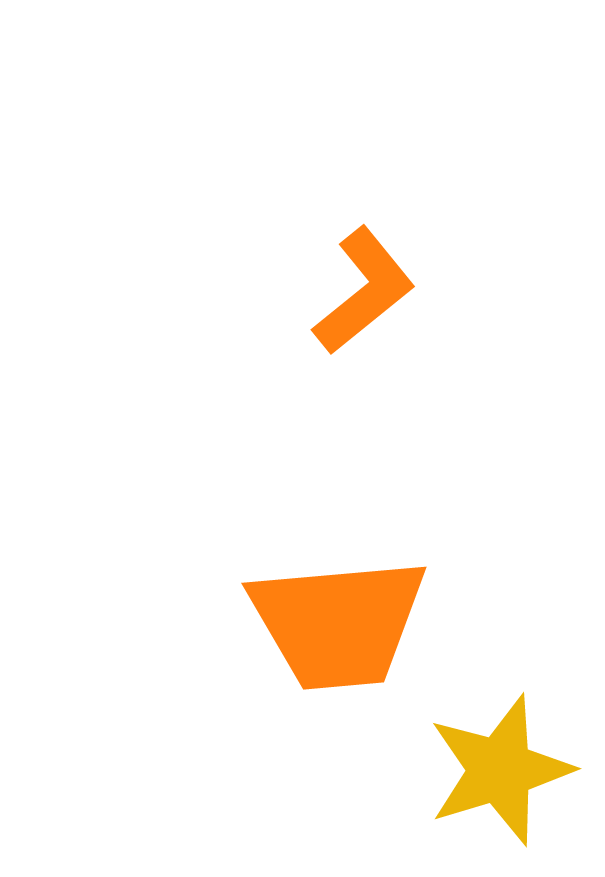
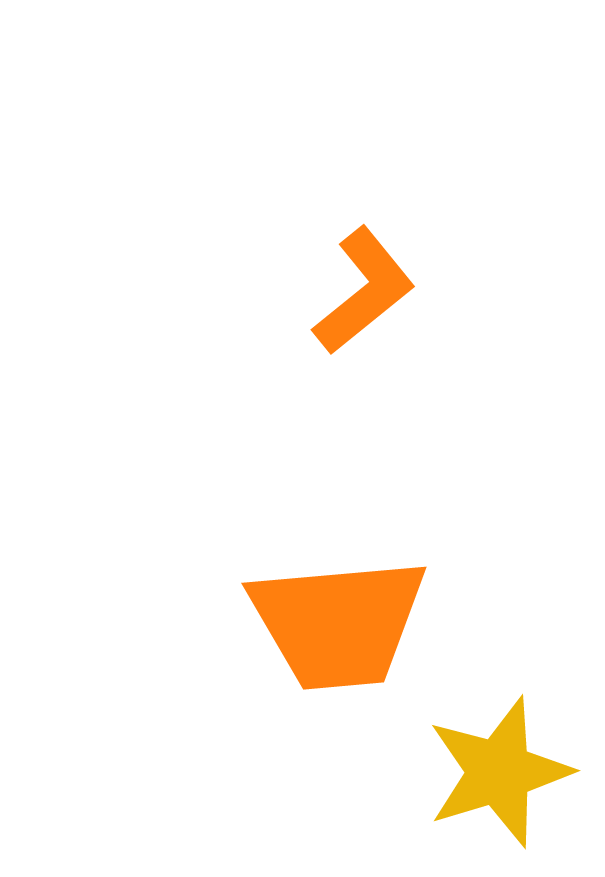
yellow star: moved 1 px left, 2 px down
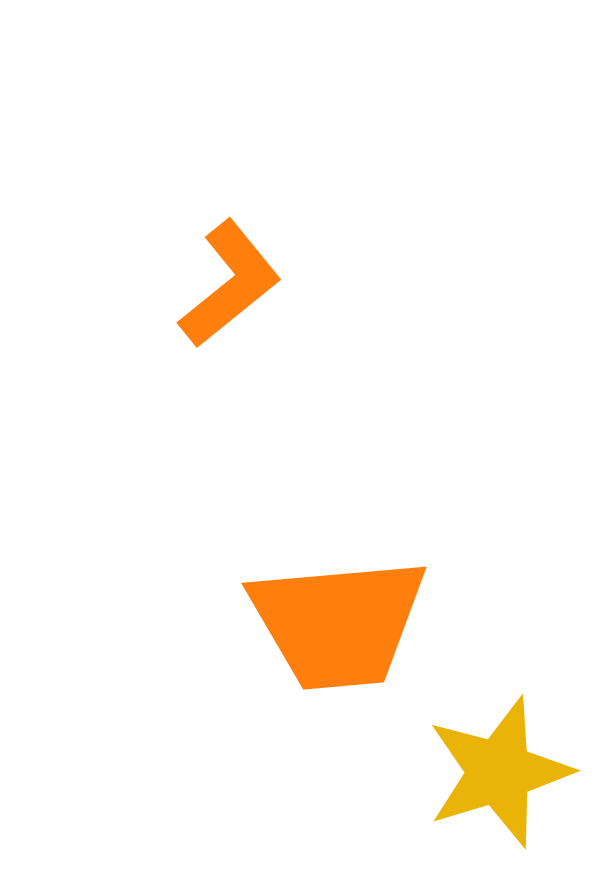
orange L-shape: moved 134 px left, 7 px up
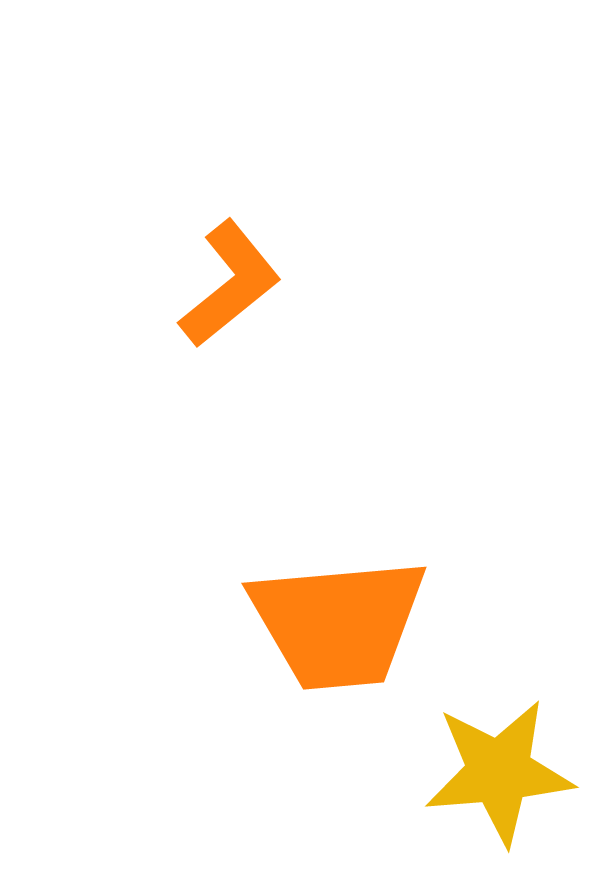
yellow star: rotated 12 degrees clockwise
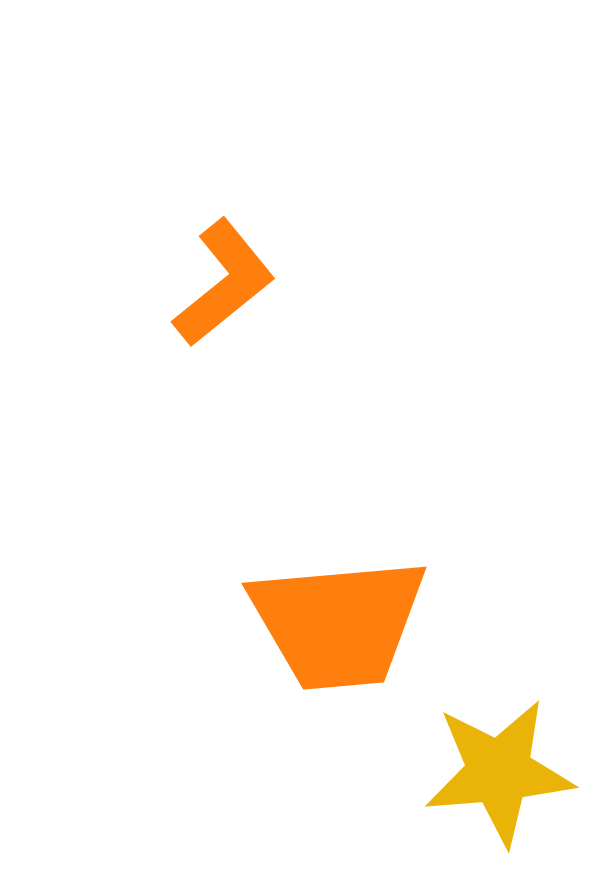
orange L-shape: moved 6 px left, 1 px up
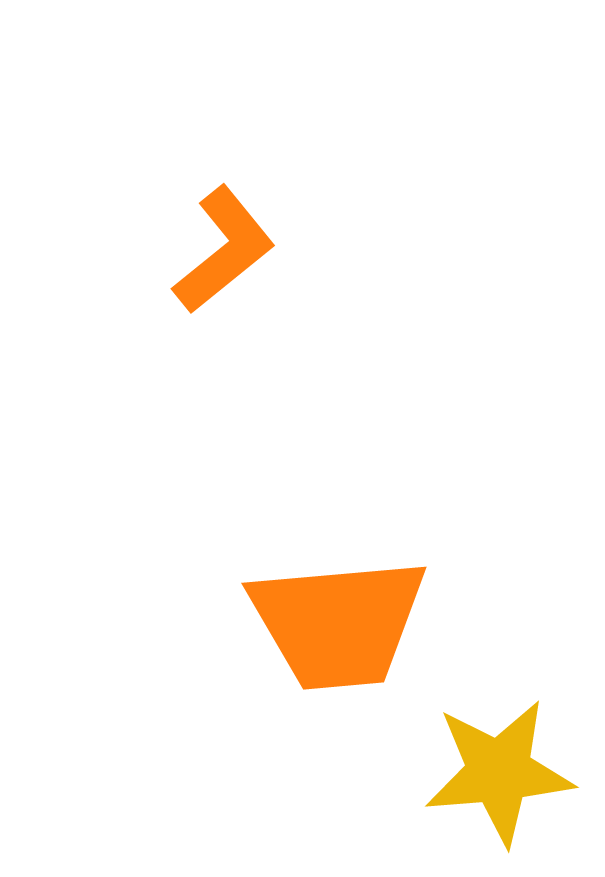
orange L-shape: moved 33 px up
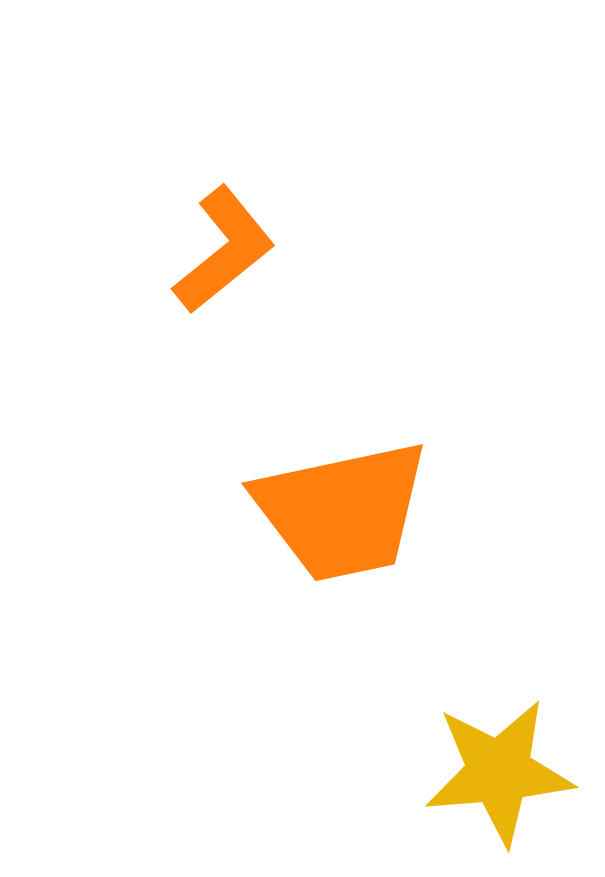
orange trapezoid: moved 4 px right, 112 px up; rotated 7 degrees counterclockwise
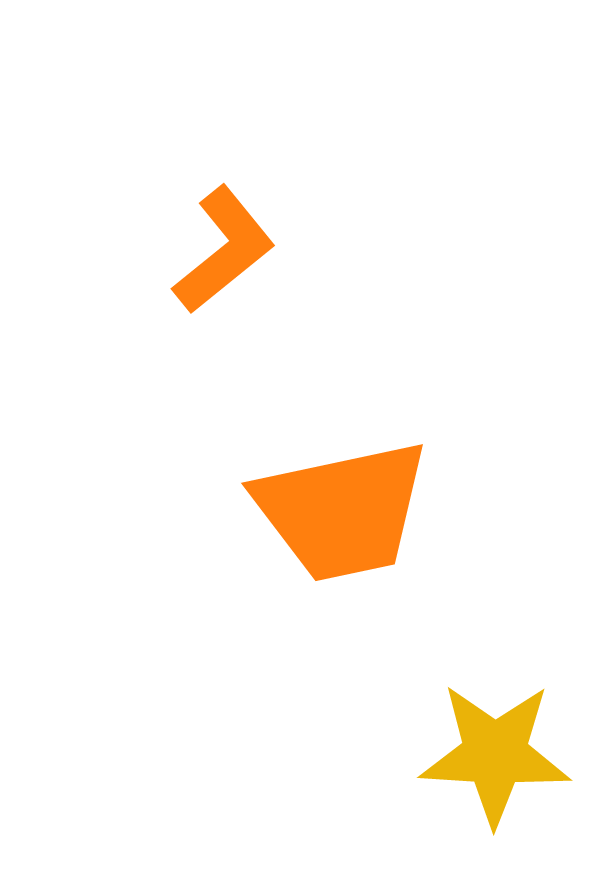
yellow star: moved 4 px left, 18 px up; rotated 8 degrees clockwise
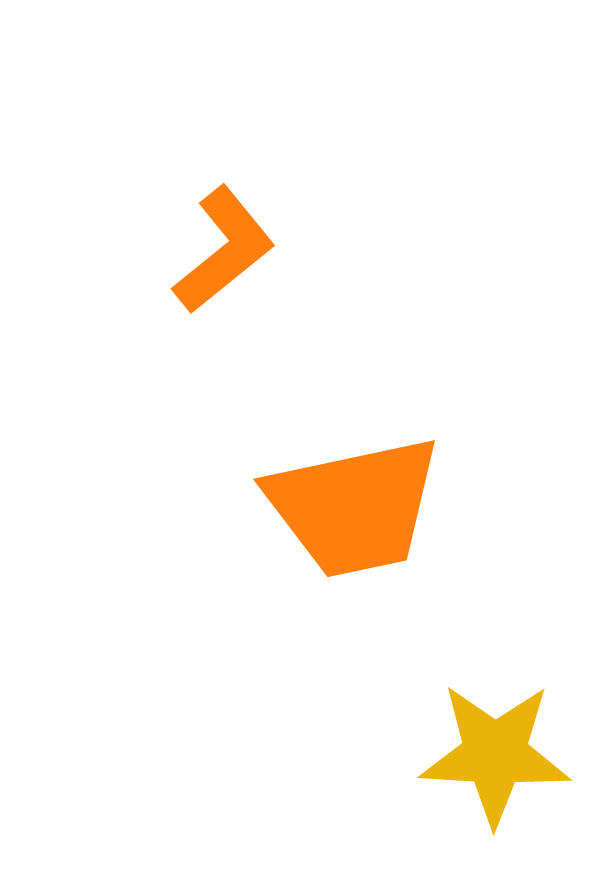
orange trapezoid: moved 12 px right, 4 px up
